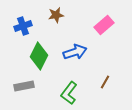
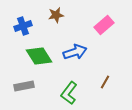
green diamond: rotated 60 degrees counterclockwise
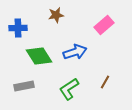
blue cross: moved 5 px left, 2 px down; rotated 18 degrees clockwise
green L-shape: moved 4 px up; rotated 20 degrees clockwise
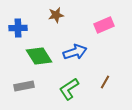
pink rectangle: rotated 18 degrees clockwise
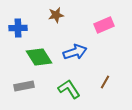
green diamond: moved 1 px down
green L-shape: rotated 90 degrees clockwise
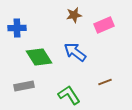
brown star: moved 18 px right
blue cross: moved 1 px left
blue arrow: rotated 125 degrees counterclockwise
brown line: rotated 40 degrees clockwise
green L-shape: moved 6 px down
